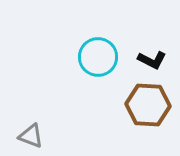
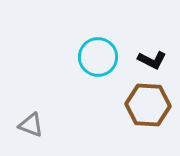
gray triangle: moved 11 px up
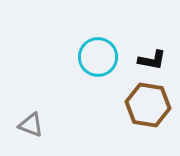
black L-shape: rotated 16 degrees counterclockwise
brown hexagon: rotated 6 degrees clockwise
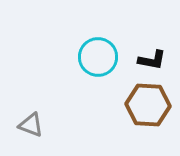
brown hexagon: rotated 6 degrees counterclockwise
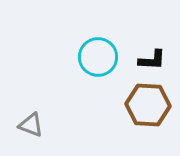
black L-shape: rotated 8 degrees counterclockwise
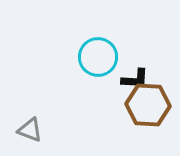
black L-shape: moved 17 px left, 19 px down
gray triangle: moved 1 px left, 5 px down
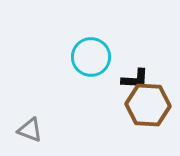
cyan circle: moved 7 px left
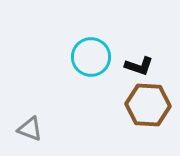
black L-shape: moved 4 px right, 13 px up; rotated 16 degrees clockwise
gray triangle: moved 1 px up
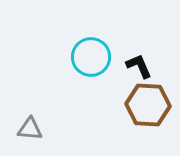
black L-shape: rotated 132 degrees counterclockwise
gray triangle: rotated 16 degrees counterclockwise
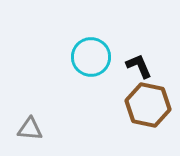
brown hexagon: rotated 9 degrees clockwise
